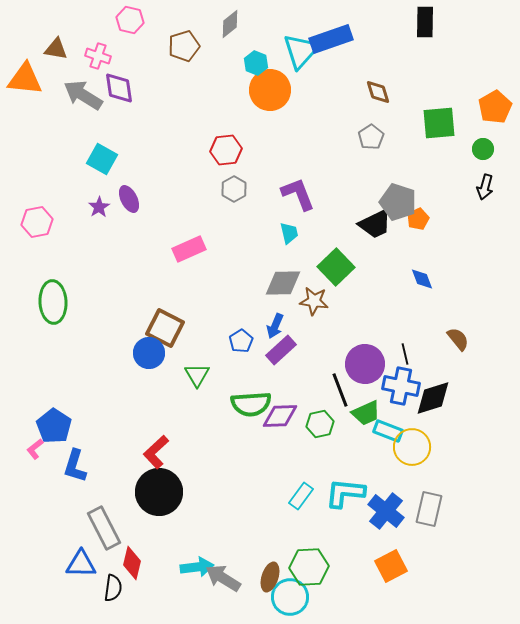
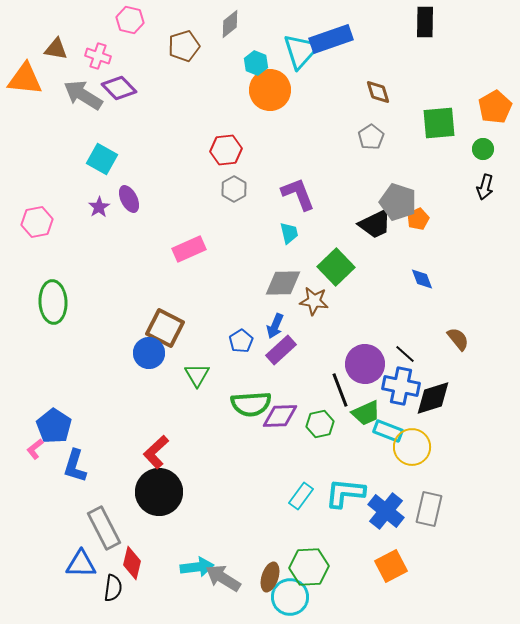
purple diamond at (119, 88): rotated 36 degrees counterclockwise
black line at (405, 354): rotated 35 degrees counterclockwise
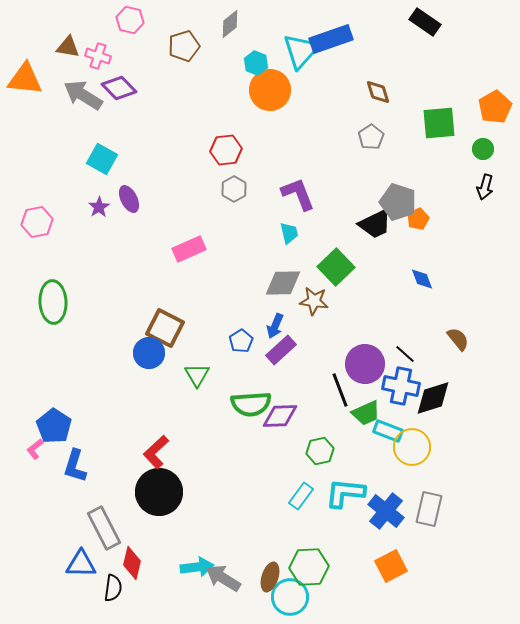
black rectangle at (425, 22): rotated 56 degrees counterclockwise
brown triangle at (56, 49): moved 12 px right, 2 px up
green hexagon at (320, 424): moved 27 px down
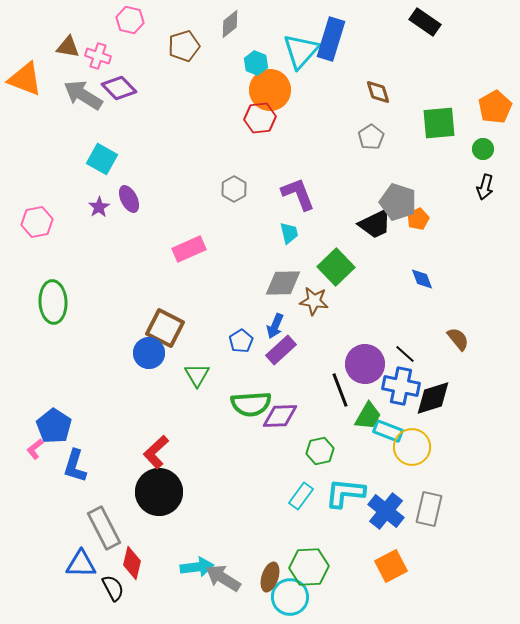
blue rectangle at (331, 39): rotated 54 degrees counterclockwise
orange triangle at (25, 79): rotated 15 degrees clockwise
red hexagon at (226, 150): moved 34 px right, 32 px up
green trapezoid at (366, 413): moved 2 px right, 3 px down; rotated 36 degrees counterclockwise
black semicircle at (113, 588): rotated 36 degrees counterclockwise
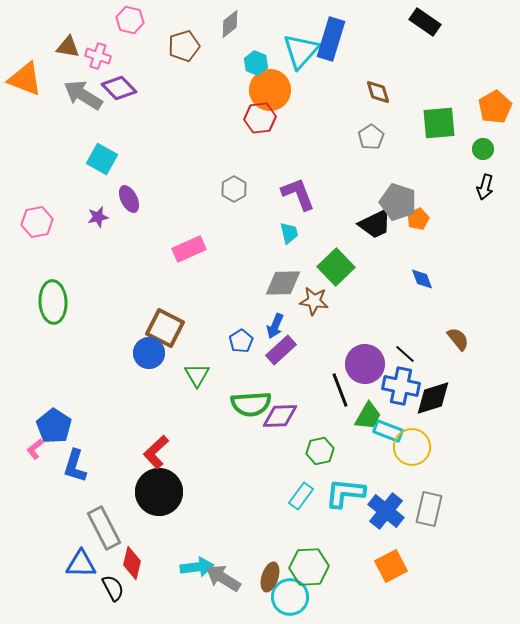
purple star at (99, 207): moved 1 px left, 10 px down; rotated 20 degrees clockwise
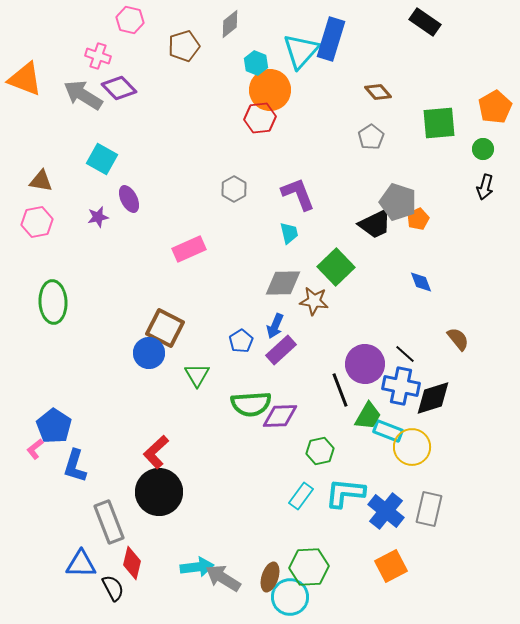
brown triangle at (68, 47): moved 27 px left, 134 px down
brown diamond at (378, 92): rotated 24 degrees counterclockwise
blue diamond at (422, 279): moved 1 px left, 3 px down
gray rectangle at (104, 528): moved 5 px right, 6 px up; rotated 6 degrees clockwise
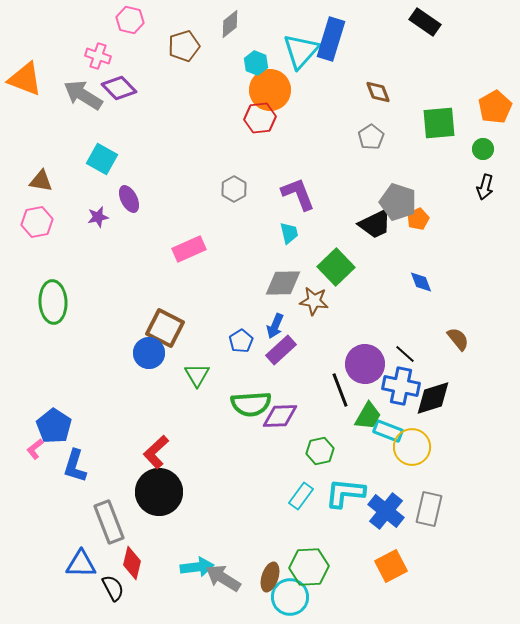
brown diamond at (378, 92): rotated 20 degrees clockwise
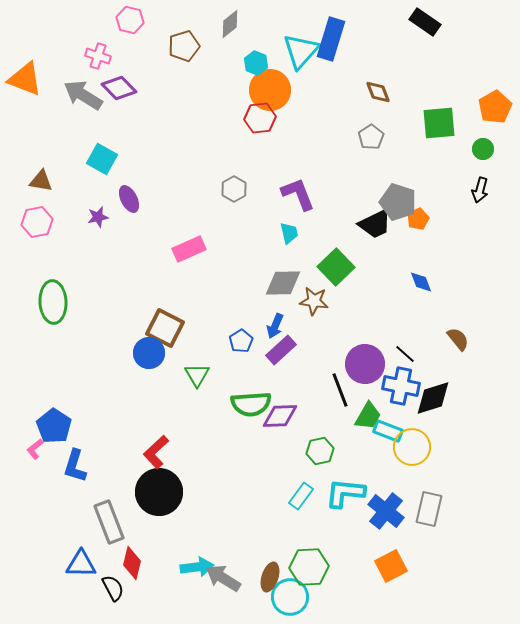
black arrow at (485, 187): moved 5 px left, 3 px down
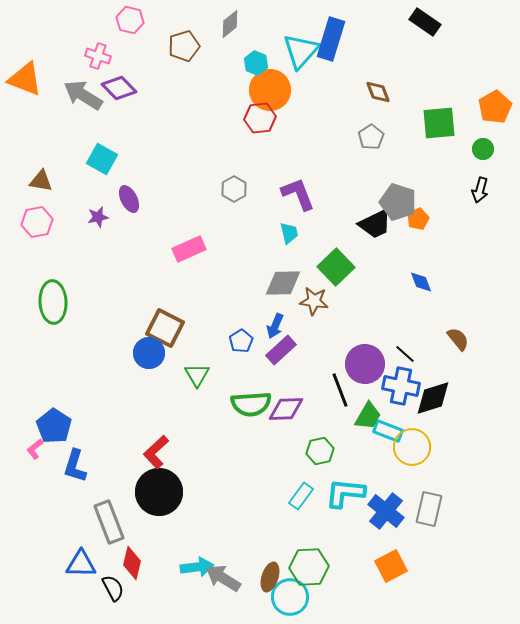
purple diamond at (280, 416): moved 6 px right, 7 px up
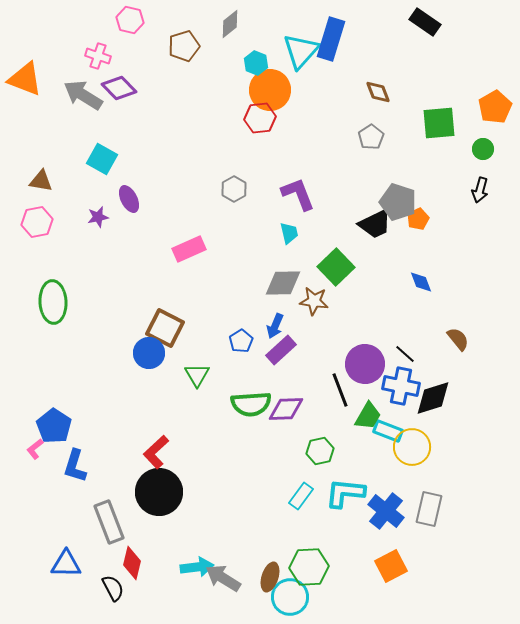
blue triangle at (81, 564): moved 15 px left
